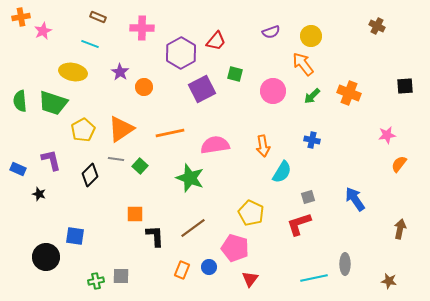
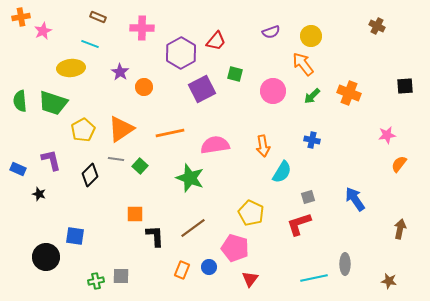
yellow ellipse at (73, 72): moved 2 px left, 4 px up; rotated 16 degrees counterclockwise
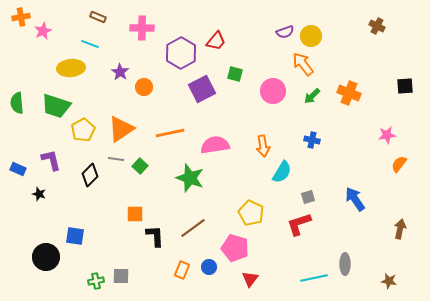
purple semicircle at (271, 32): moved 14 px right
green semicircle at (20, 101): moved 3 px left, 2 px down
green trapezoid at (53, 103): moved 3 px right, 3 px down
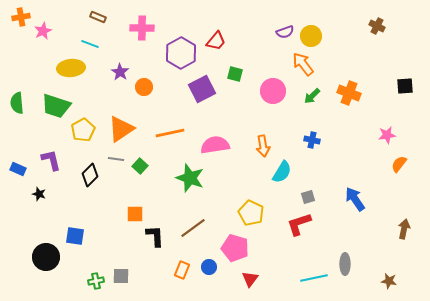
brown arrow at (400, 229): moved 4 px right
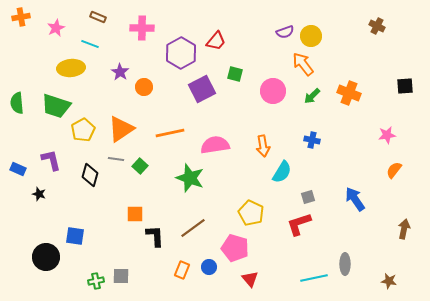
pink star at (43, 31): moved 13 px right, 3 px up
orange semicircle at (399, 164): moved 5 px left, 6 px down
black diamond at (90, 175): rotated 30 degrees counterclockwise
red triangle at (250, 279): rotated 18 degrees counterclockwise
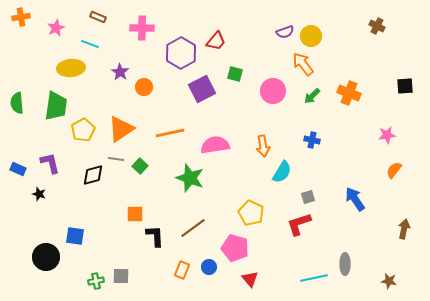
green trapezoid at (56, 106): rotated 100 degrees counterclockwise
purple L-shape at (51, 160): moved 1 px left, 3 px down
black diamond at (90, 175): moved 3 px right; rotated 60 degrees clockwise
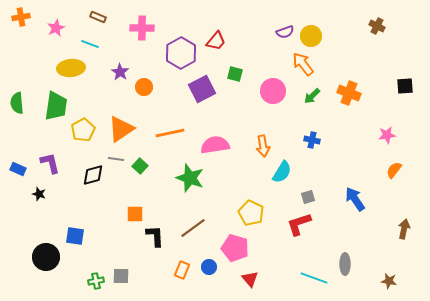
cyan line at (314, 278): rotated 32 degrees clockwise
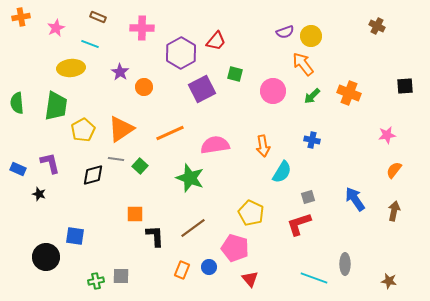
orange line at (170, 133): rotated 12 degrees counterclockwise
brown arrow at (404, 229): moved 10 px left, 18 px up
